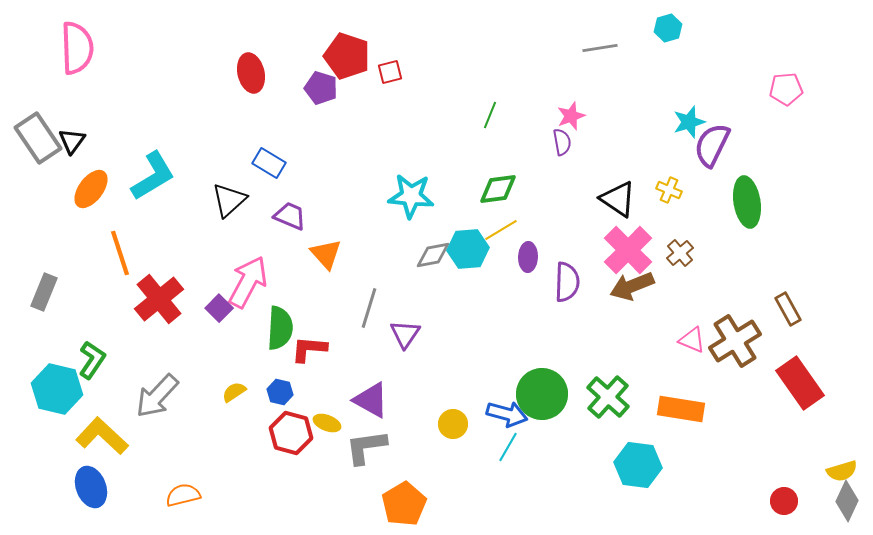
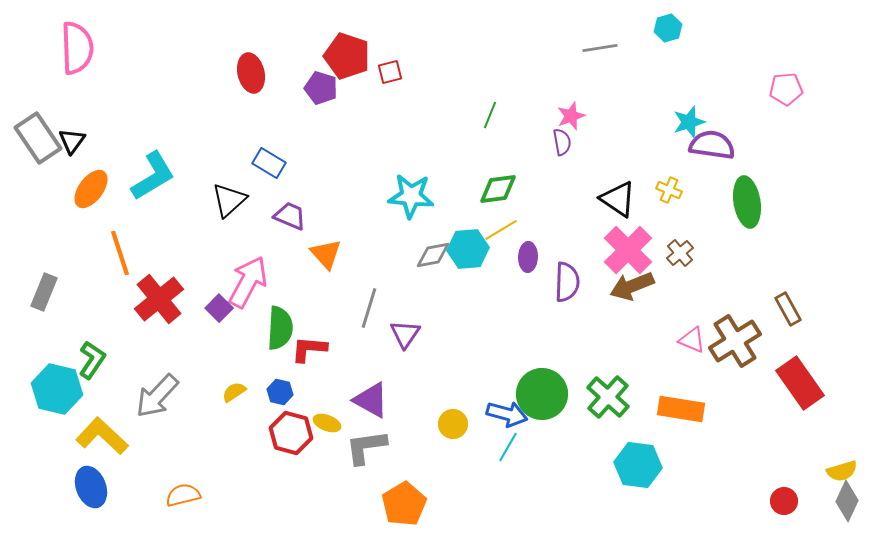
purple semicircle at (712, 145): rotated 72 degrees clockwise
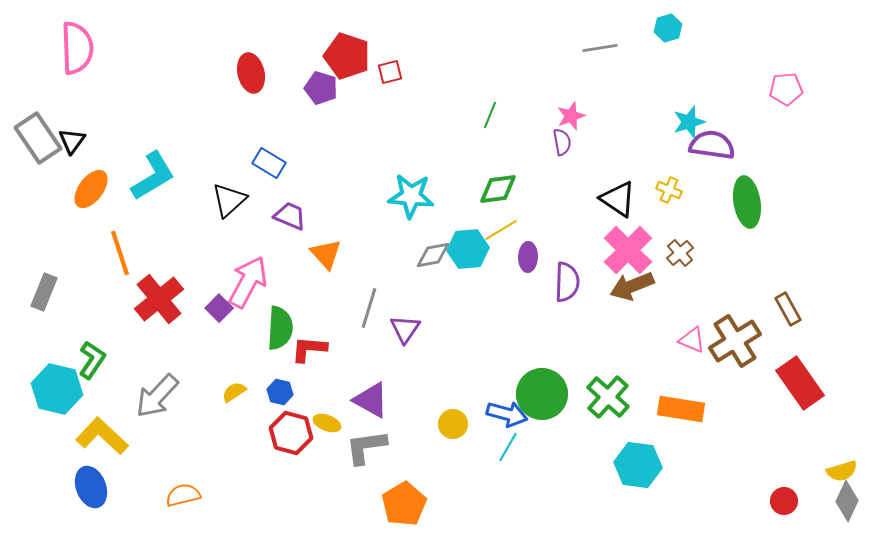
purple triangle at (405, 334): moved 5 px up
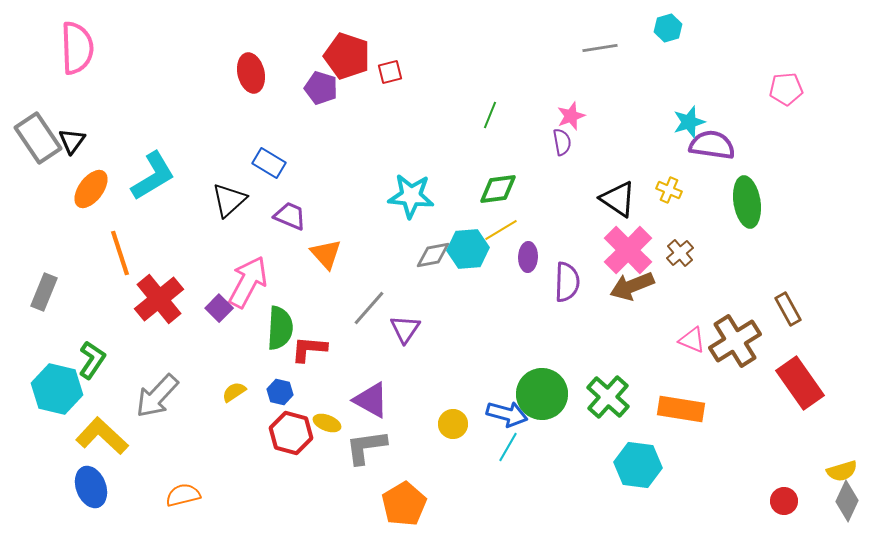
gray line at (369, 308): rotated 24 degrees clockwise
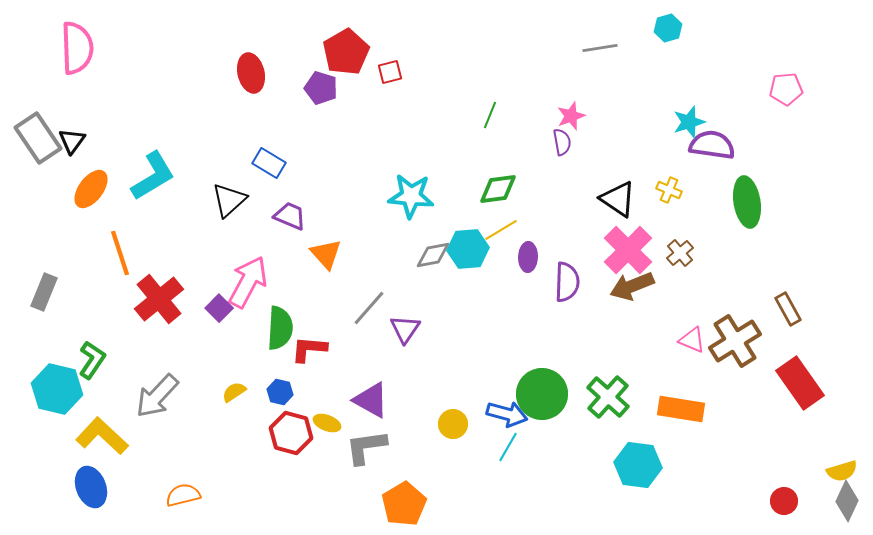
red pentagon at (347, 56): moved 1 px left, 4 px up; rotated 24 degrees clockwise
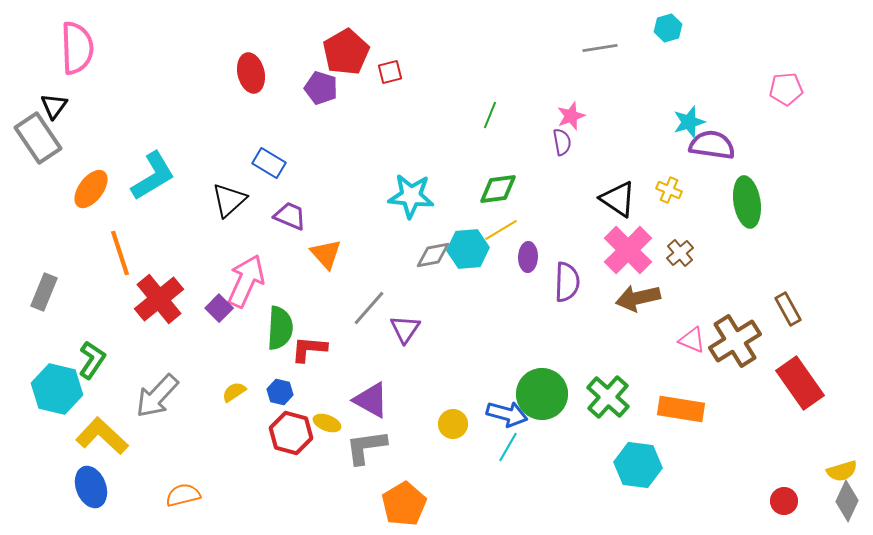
black triangle at (72, 141): moved 18 px left, 35 px up
pink arrow at (248, 282): moved 2 px left, 1 px up; rotated 4 degrees counterclockwise
brown arrow at (632, 286): moved 6 px right, 12 px down; rotated 9 degrees clockwise
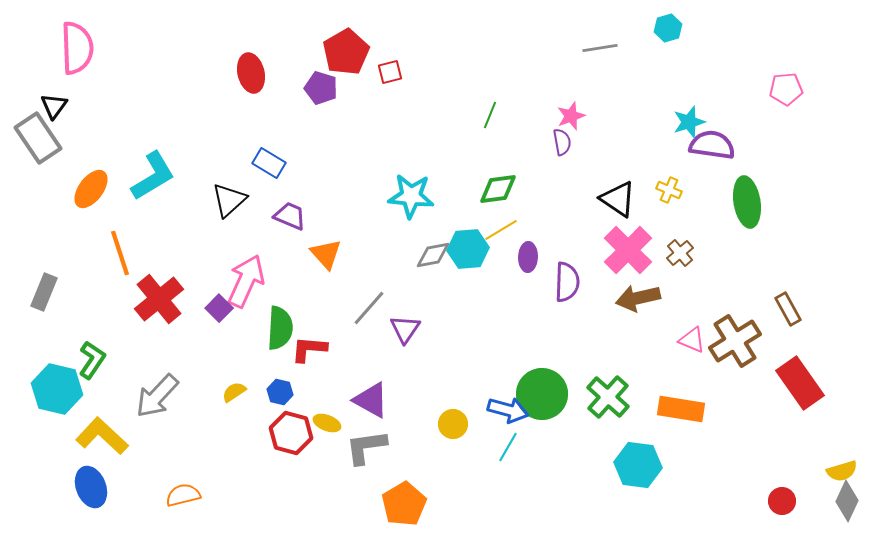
blue arrow at (507, 414): moved 1 px right, 4 px up
red circle at (784, 501): moved 2 px left
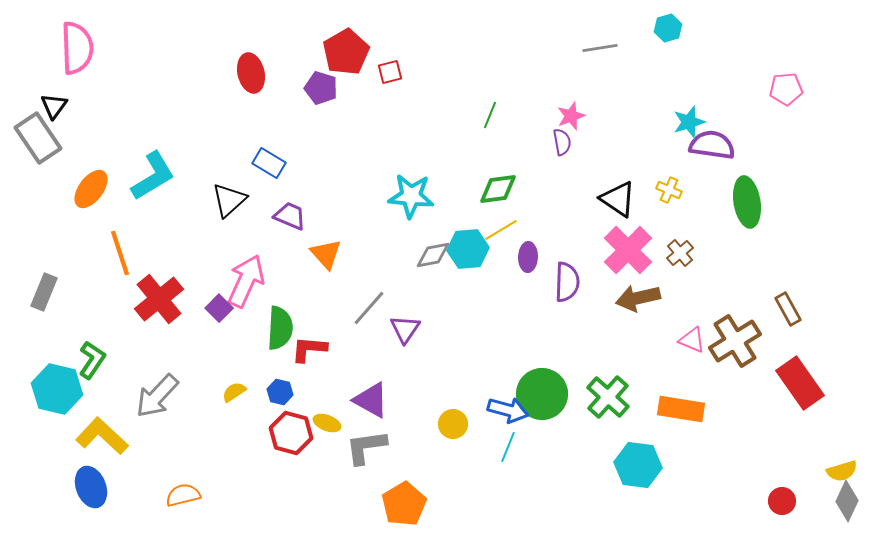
cyan line at (508, 447): rotated 8 degrees counterclockwise
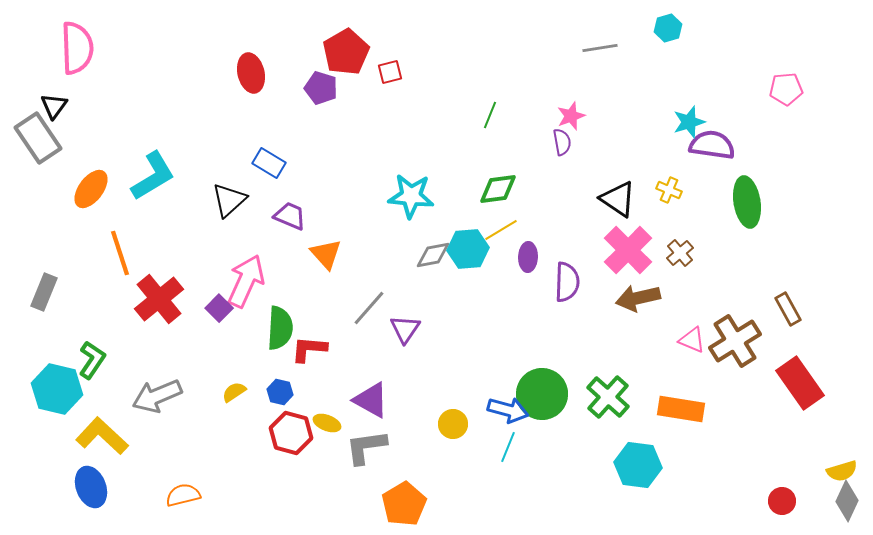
gray arrow at (157, 396): rotated 24 degrees clockwise
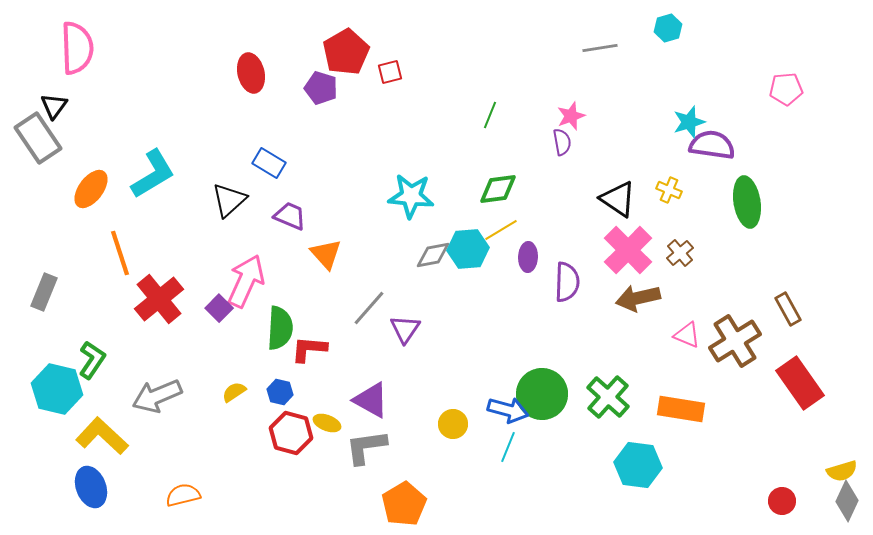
cyan L-shape at (153, 176): moved 2 px up
pink triangle at (692, 340): moved 5 px left, 5 px up
